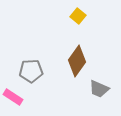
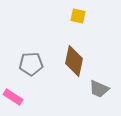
yellow square: rotated 28 degrees counterclockwise
brown diamond: moved 3 px left; rotated 24 degrees counterclockwise
gray pentagon: moved 7 px up
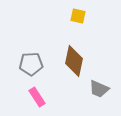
pink rectangle: moved 24 px right; rotated 24 degrees clockwise
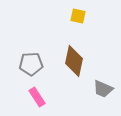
gray trapezoid: moved 4 px right
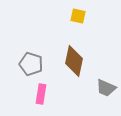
gray pentagon: rotated 20 degrees clockwise
gray trapezoid: moved 3 px right, 1 px up
pink rectangle: moved 4 px right, 3 px up; rotated 42 degrees clockwise
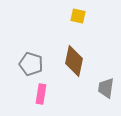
gray trapezoid: rotated 75 degrees clockwise
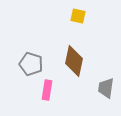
pink rectangle: moved 6 px right, 4 px up
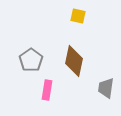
gray pentagon: moved 4 px up; rotated 20 degrees clockwise
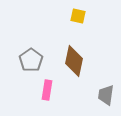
gray trapezoid: moved 7 px down
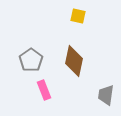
pink rectangle: moved 3 px left; rotated 30 degrees counterclockwise
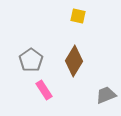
brown diamond: rotated 20 degrees clockwise
pink rectangle: rotated 12 degrees counterclockwise
gray trapezoid: rotated 60 degrees clockwise
